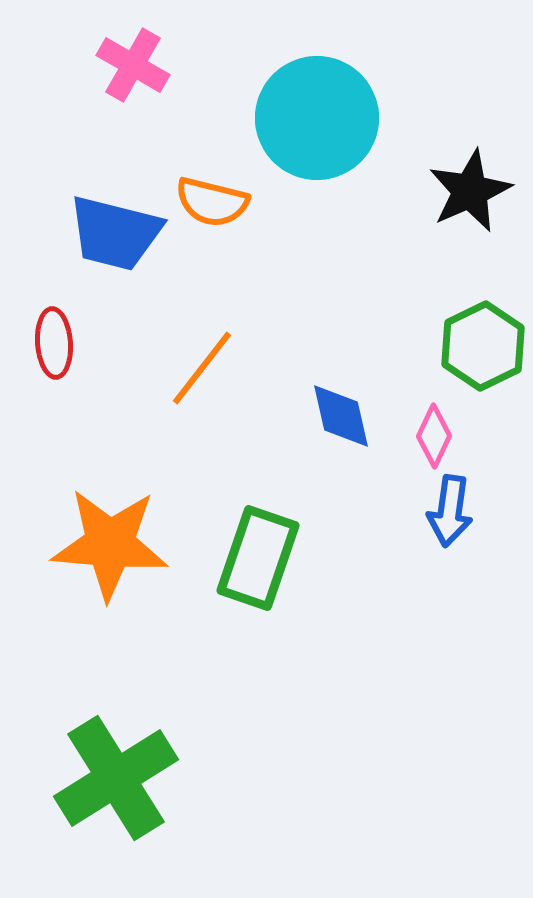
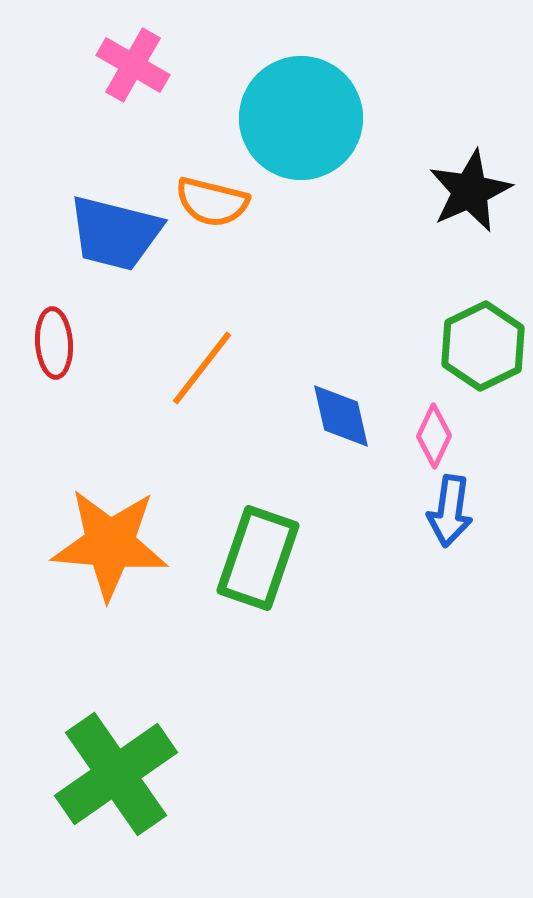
cyan circle: moved 16 px left
green cross: moved 4 px up; rotated 3 degrees counterclockwise
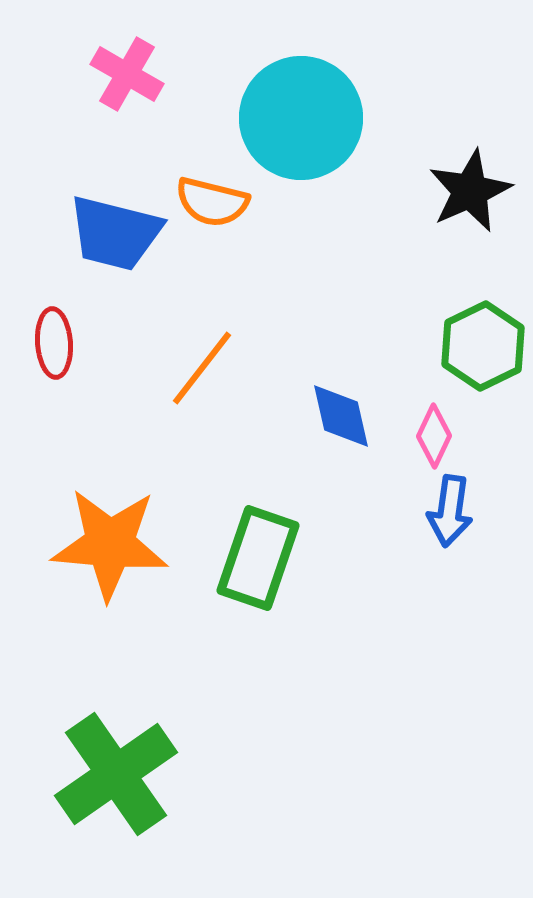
pink cross: moved 6 px left, 9 px down
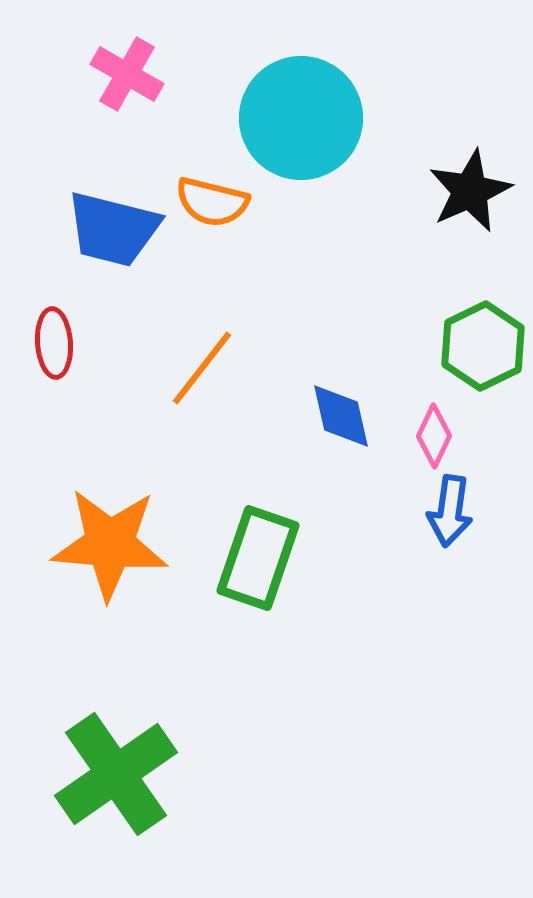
blue trapezoid: moved 2 px left, 4 px up
